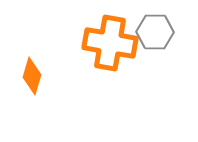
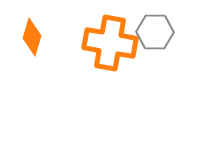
orange diamond: moved 39 px up
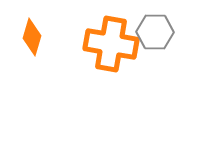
orange cross: moved 1 px right, 1 px down
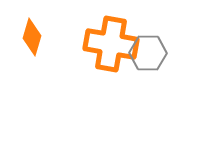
gray hexagon: moved 7 px left, 21 px down
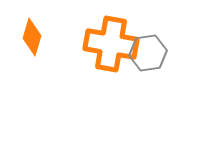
gray hexagon: rotated 9 degrees counterclockwise
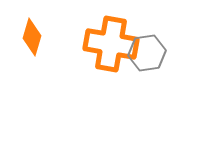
gray hexagon: moved 1 px left
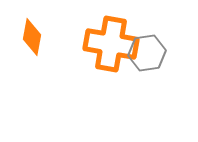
orange diamond: rotated 6 degrees counterclockwise
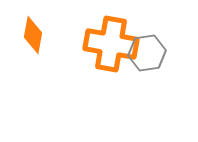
orange diamond: moved 1 px right, 2 px up
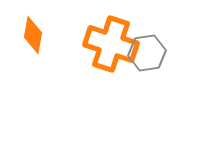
orange cross: rotated 8 degrees clockwise
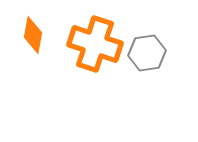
orange cross: moved 16 px left
